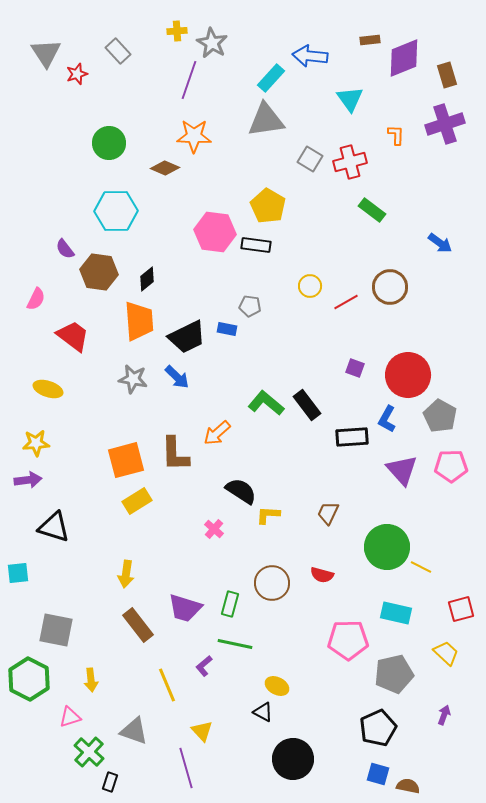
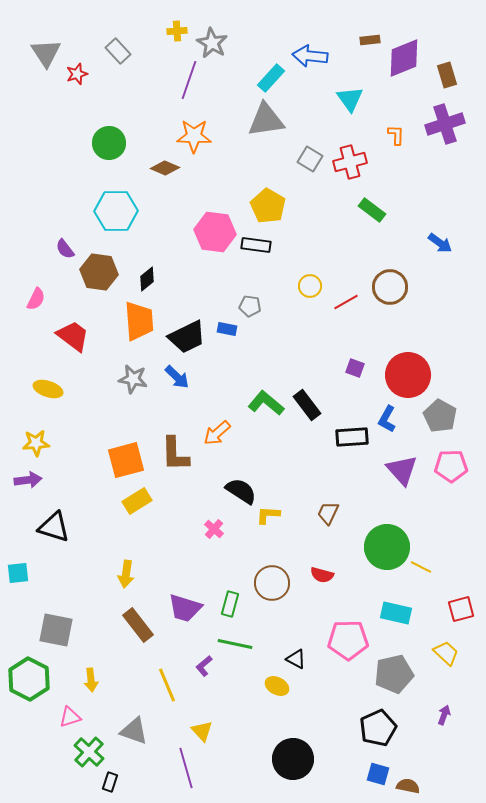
black triangle at (263, 712): moved 33 px right, 53 px up
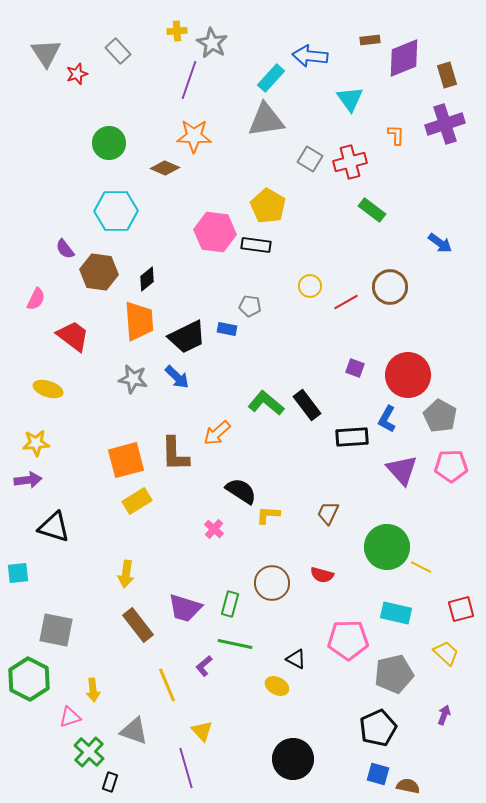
yellow arrow at (91, 680): moved 2 px right, 10 px down
